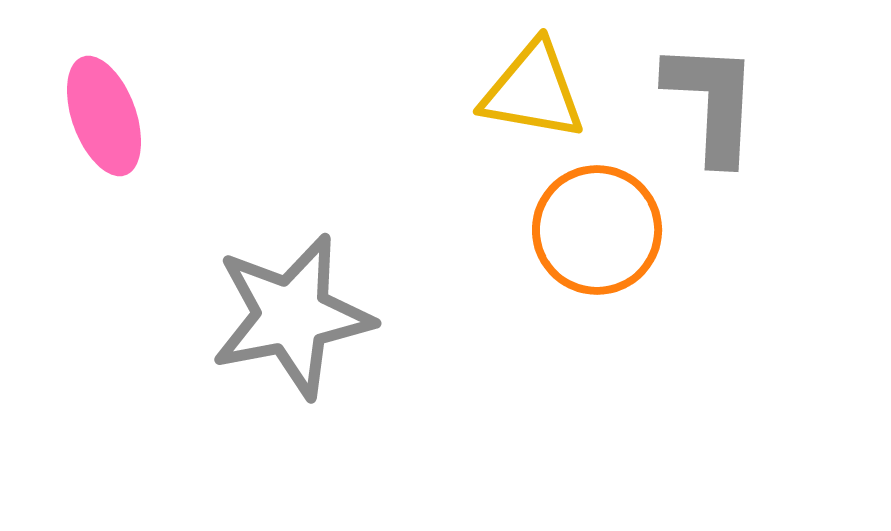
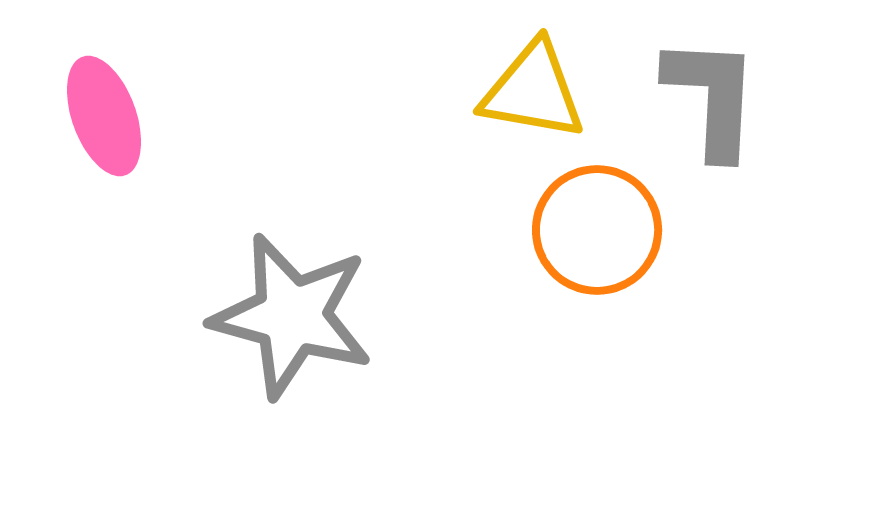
gray L-shape: moved 5 px up
gray star: rotated 26 degrees clockwise
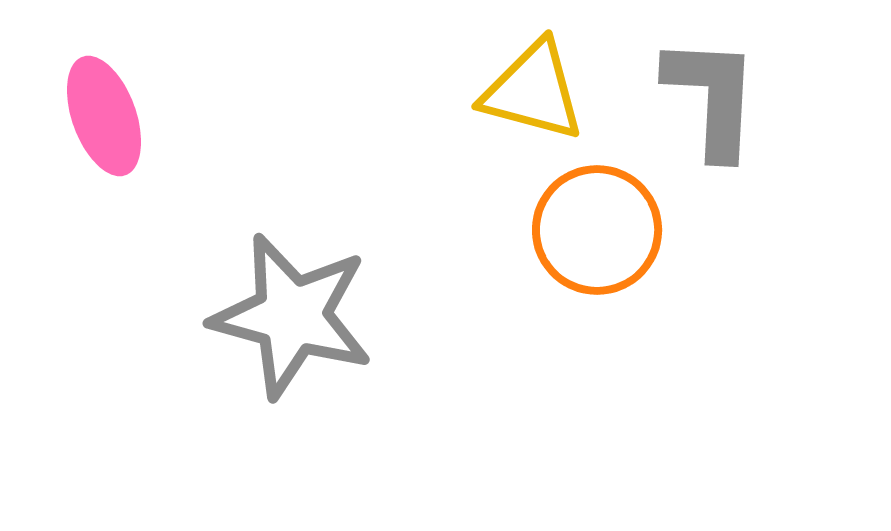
yellow triangle: rotated 5 degrees clockwise
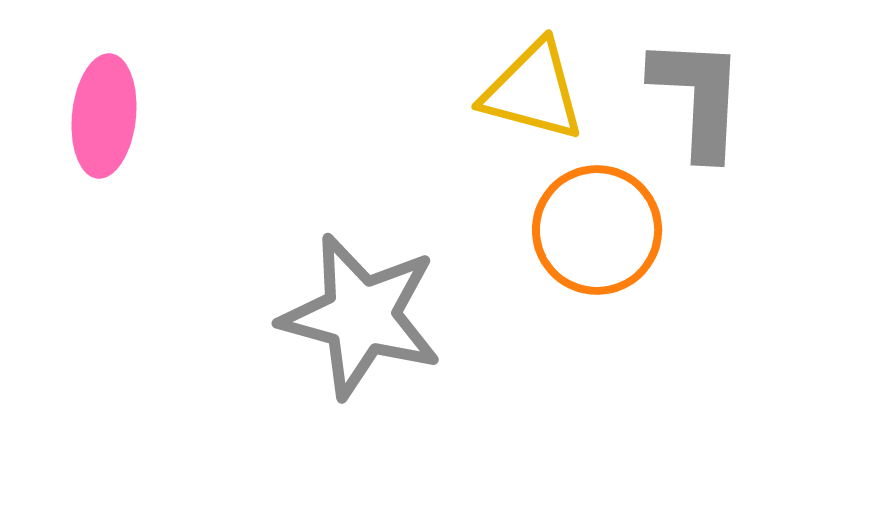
gray L-shape: moved 14 px left
pink ellipse: rotated 26 degrees clockwise
gray star: moved 69 px right
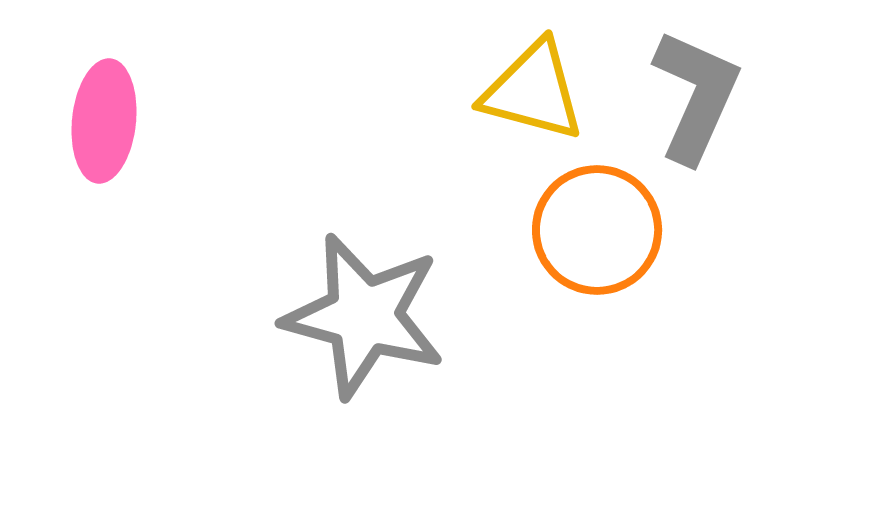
gray L-shape: moved 2 px left, 1 px up; rotated 21 degrees clockwise
pink ellipse: moved 5 px down
gray star: moved 3 px right
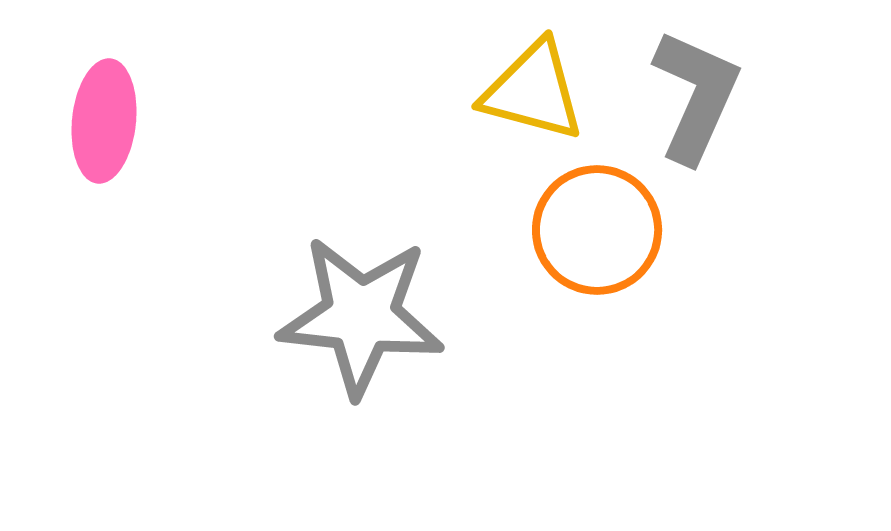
gray star: moved 3 px left; rotated 9 degrees counterclockwise
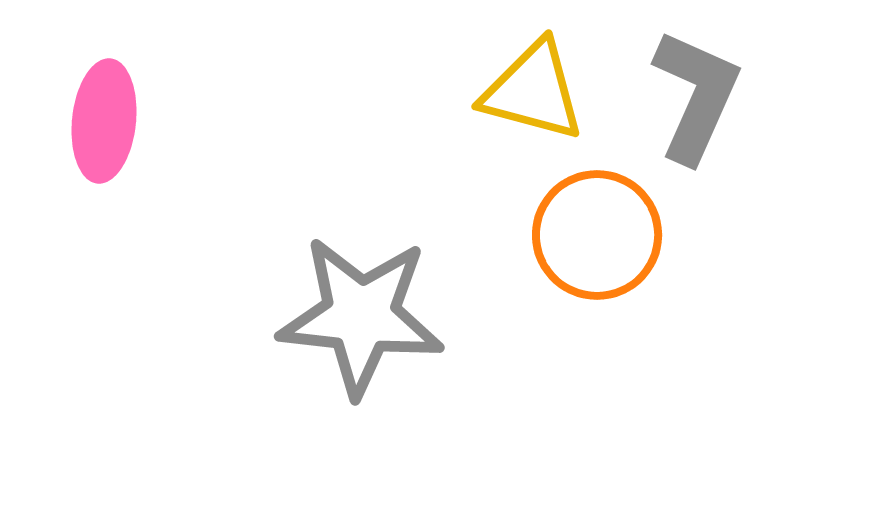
orange circle: moved 5 px down
